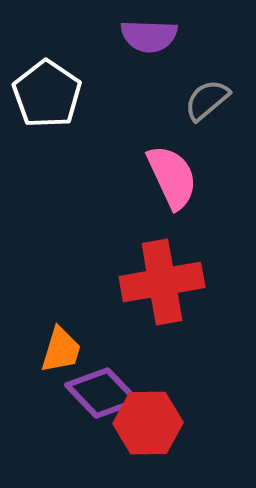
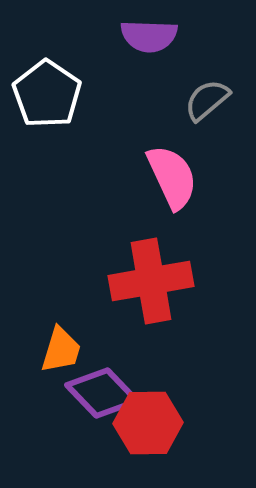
red cross: moved 11 px left, 1 px up
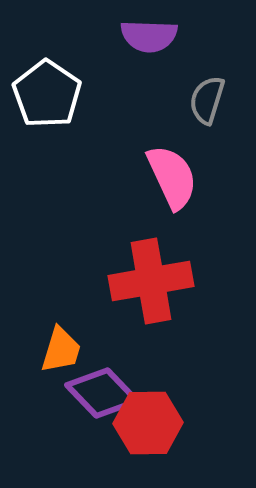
gray semicircle: rotated 33 degrees counterclockwise
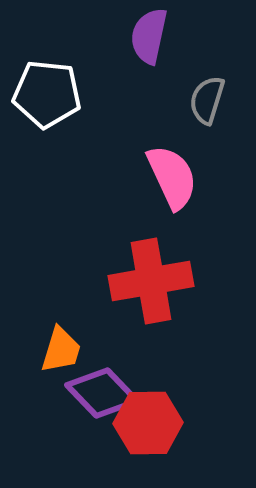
purple semicircle: rotated 100 degrees clockwise
white pentagon: rotated 28 degrees counterclockwise
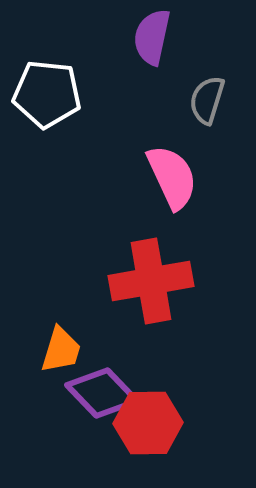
purple semicircle: moved 3 px right, 1 px down
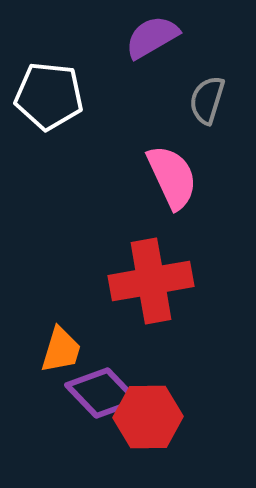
purple semicircle: rotated 48 degrees clockwise
white pentagon: moved 2 px right, 2 px down
red hexagon: moved 6 px up
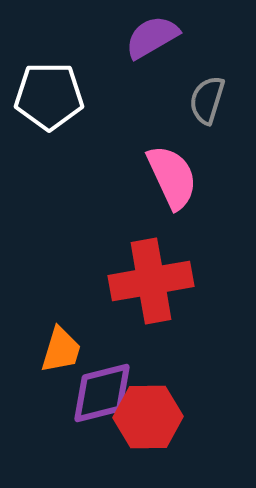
white pentagon: rotated 6 degrees counterclockwise
purple diamond: rotated 60 degrees counterclockwise
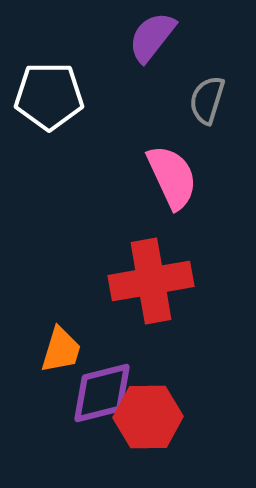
purple semicircle: rotated 22 degrees counterclockwise
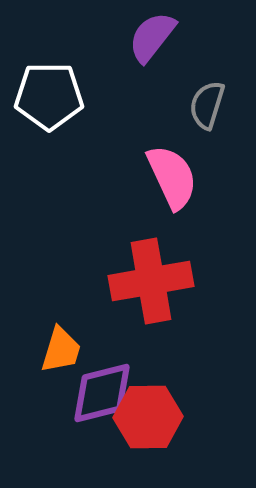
gray semicircle: moved 5 px down
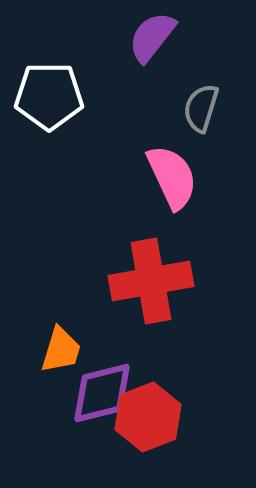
gray semicircle: moved 6 px left, 3 px down
red hexagon: rotated 20 degrees counterclockwise
